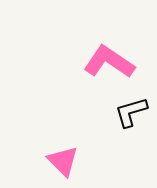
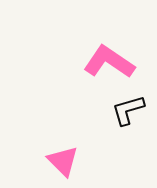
black L-shape: moved 3 px left, 2 px up
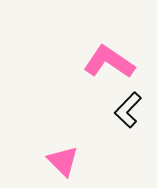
black L-shape: rotated 30 degrees counterclockwise
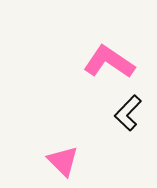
black L-shape: moved 3 px down
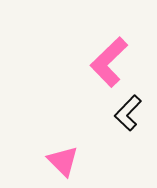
pink L-shape: rotated 78 degrees counterclockwise
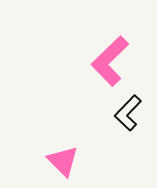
pink L-shape: moved 1 px right, 1 px up
